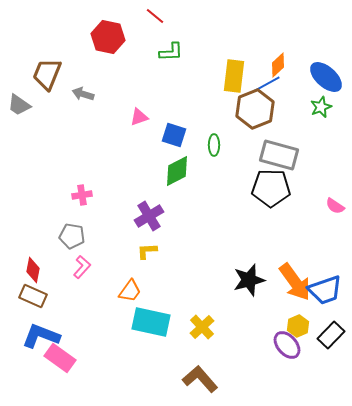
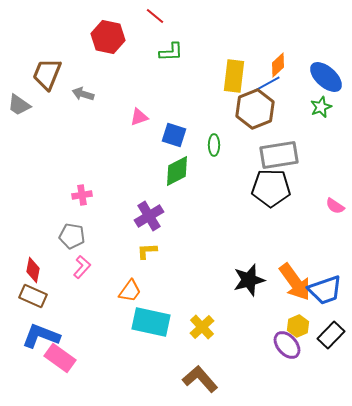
gray rectangle: rotated 24 degrees counterclockwise
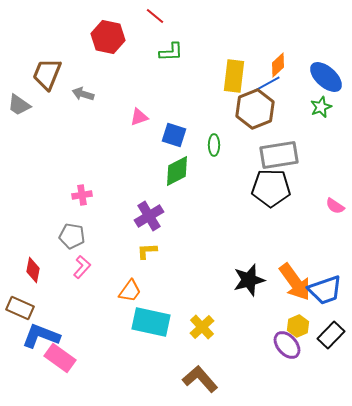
brown rectangle: moved 13 px left, 12 px down
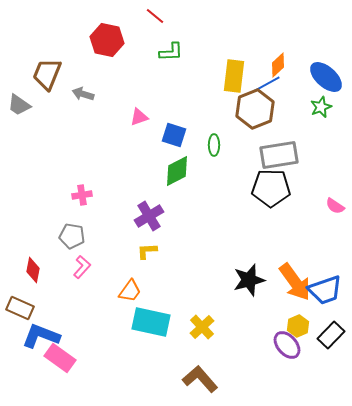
red hexagon: moved 1 px left, 3 px down
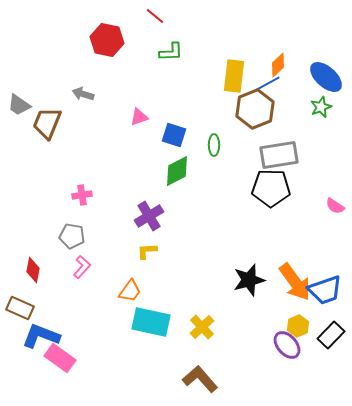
brown trapezoid: moved 49 px down
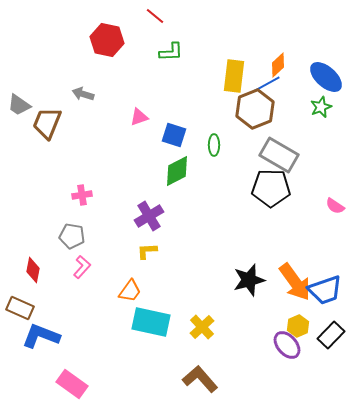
gray rectangle: rotated 39 degrees clockwise
pink rectangle: moved 12 px right, 26 px down
